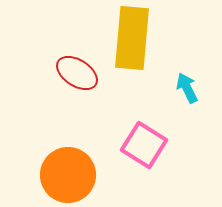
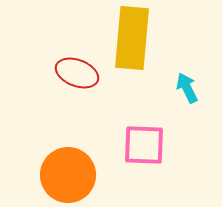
red ellipse: rotated 12 degrees counterclockwise
pink square: rotated 30 degrees counterclockwise
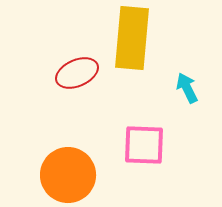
red ellipse: rotated 45 degrees counterclockwise
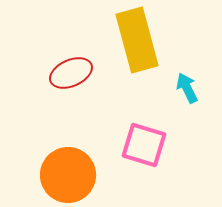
yellow rectangle: moved 5 px right, 2 px down; rotated 20 degrees counterclockwise
red ellipse: moved 6 px left
pink square: rotated 15 degrees clockwise
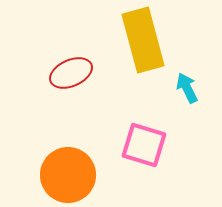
yellow rectangle: moved 6 px right
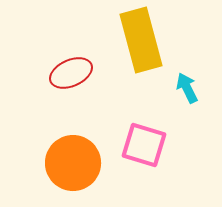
yellow rectangle: moved 2 px left
orange circle: moved 5 px right, 12 px up
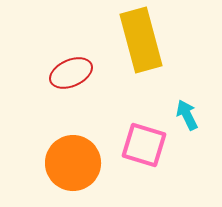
cyan arrow: moved 27 px down
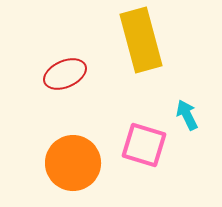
red ellipse: moved 6 px left, 1 px down
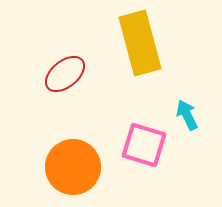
yellow rectangle: moved 1 px left, 3 px down
red ellipse: rotated 15 degrees counterclockwise
orange circle: moved 4 px down
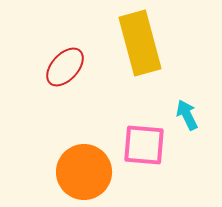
red ellipse: moved 7 px up; rotated 9 degrees counterclockwise
pink square: rotated 12 degrees counterclockwise
orange circle: moved 11 px right, 5 px down
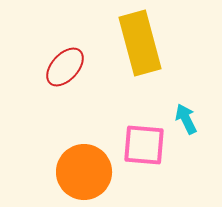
cyan arrow: moved 1 px left, 4 px down
